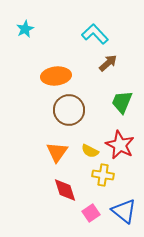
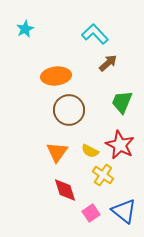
yellow cross: rotated 25 degrees clockwise
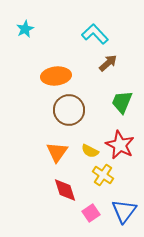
blue triangle: rotated 28 degrees clockwise
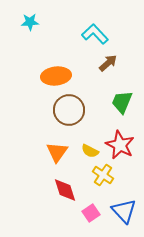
cyan star: moved 5 px right, 7 px up; rotated 24 degrees clockwise
blue triangle: rotated 20 degrees counterclockwise
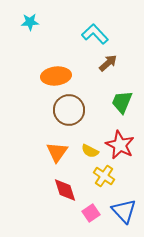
yellow cross: moved 1 px right, 1 px down
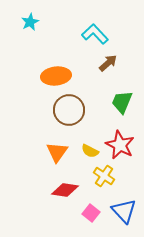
cyan star: rotated 24 degrees counterclockwise
red diamond: rotated 64 degrees counterclockwise
pink square: rotated 18 degrees counterclockwise
